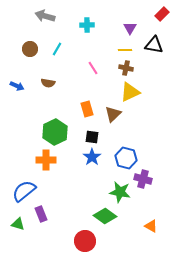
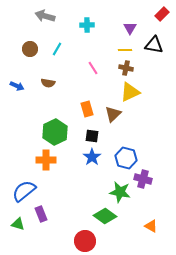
black square: moved 1 px up
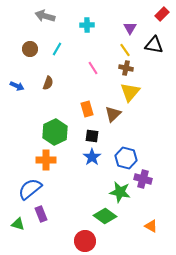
yellow line: rotated 56 degrees clockwise
brown semicircle: rotated 80 degrees counterclockwise
yellow triangle: rotated 25 degrees counterclockwise
blue semicircle: moved 6 px right, 2 px up
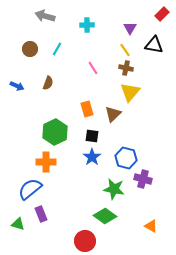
orange cross: moved 2 px down
green star: moved 6 px left, 3 px up
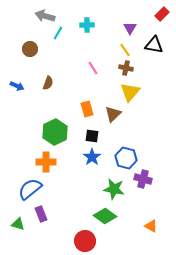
cyan line: moved 1 px right, 16 px up
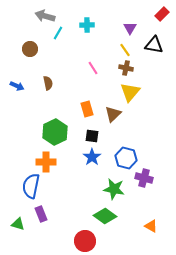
brown semicircle: rotated 32 degrees counterclockwise
purple cross: moved 1 px right, 1 px up
blue semicircle: moved 1 px right, 3 px up; rotated 40 degrees counterclockwise
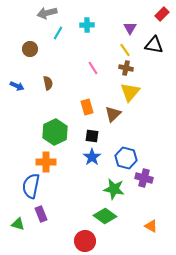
gray arrow: moved 2 px right, 3 px up; rotated 30 degrees counterclockwise
orange rectangle: moved 2 px up
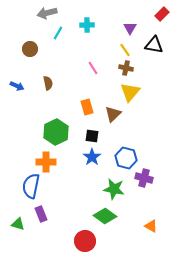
green hexagon: moved 1 px right
